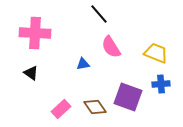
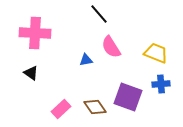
blue triangle: moved 3 px right, 4 px up
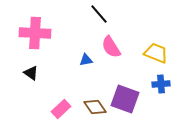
purple square: moved 3 px left, 2 px down
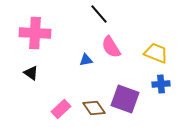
brown diamond: moved 1 px left, 1 px down
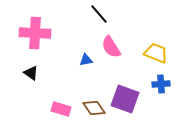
pink rectangle: rotated 60 degrees clockwise
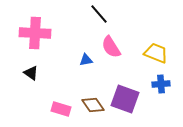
brown diamond: moved 1 px left, 3 px up
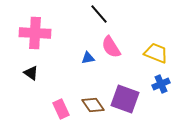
blue triangle: moved 2 px right, 2 px up
blue cross: rotated 18 degrees counterclockwise
pink rectangle: rotated 48 degrees clockwise
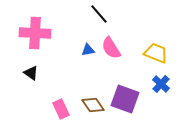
pink semicircle: moved 1 px down
blue triangle: moved 8 px up
blue cross: rotated 24 degrees counterclockwise
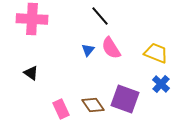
black line: moved 1 px right, 2 px down
pink cross: moved 3 px left, 14 px up
blue triangle: rotated 40 degrees counterclockwise
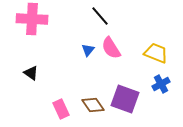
blue cross: rotated 18 degrees clockwise
